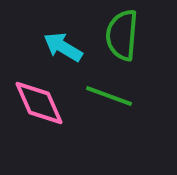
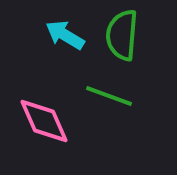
cyan arrow: moved 2 px right, 12 px up
pink diamond: moved 5 px right, 18 px down
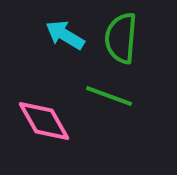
green semicircle: moved 1 px left, 3 px down
pink diamond: rotated 6 degrees counterclockwise
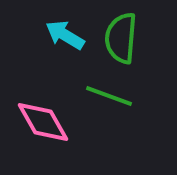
pink diamond: moved 1 px left, 1 px down
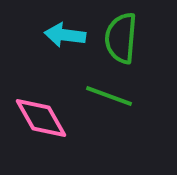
cyan arrow: rotated 24 degrees counterclockwise
pink diamond: moved 2 px left, 4 px up
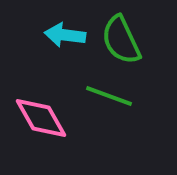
green semicircle: moved 2 px down; rotated 30 degrees counterclockwise
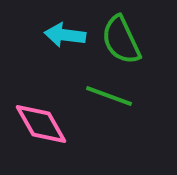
pink diamond: moved 6 px down
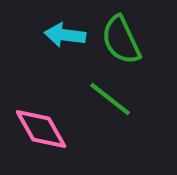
green line: moved 1 px right, 3 px down; rotated 18 degrees clockwise
pink diamond: moved 5 px down
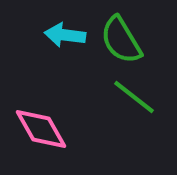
green semicircle: rotated 6 degrees counterclockwise
green line: moved 24 px right, 2 px up
